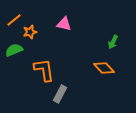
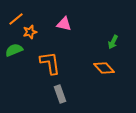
orange line: moved 2 px right, 1 px up
orange L-shape: moved 6 px right, 7 px up
gray rectangle: rotated 48 degrees counterclockwise
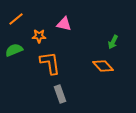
orange star: moved 9 px right, 4 px down; rotated 16 degrees clockwise
orange diamond: moved 1 px left, 2 px up
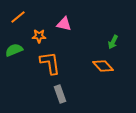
orange line: moved 2 px right, 2 px up
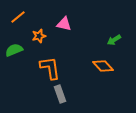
orange star: rotated 16 degrees counterclockwise
green arrow: moved 1 px right, 2 px up; rotated 32 degrees clockwise
orange L-shape: moved 5 px down
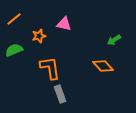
orange line: moved 4 px left, 2 px down
